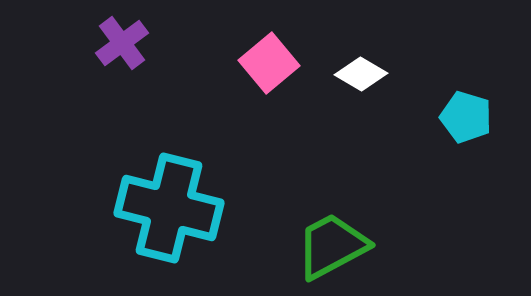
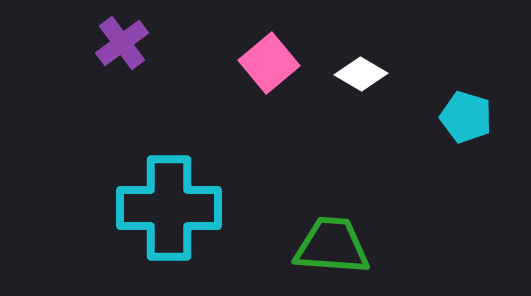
cyan cross: rotated 14 degrees counterclockwise
green trapezoid: rotated 32 degrees clockwise
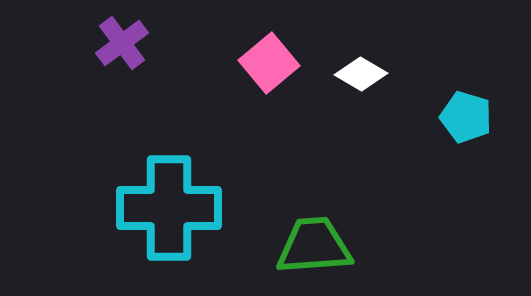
green trapezoid: moved 18 px left; rotated 8 degrees counterclockwise
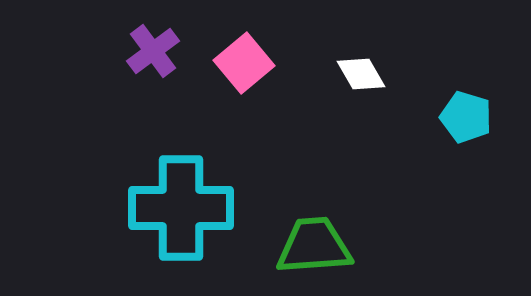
purple cross: moved 31 px right, 8 px down
pink square: moved 25 px left
white diamond: rotated 30 degrees clockwise
cyan cross: moved 12 px right
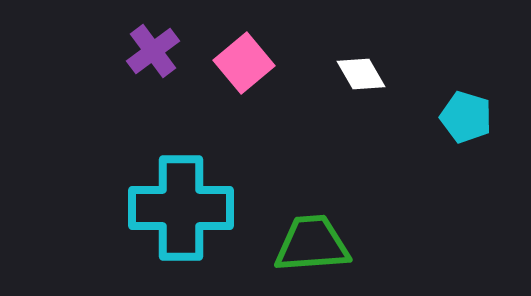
green trapezoid: moved 2 px left, 2 px up
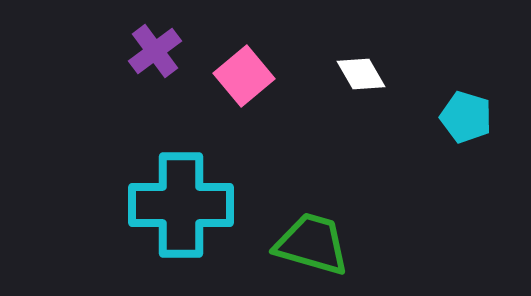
purple cross: moved 2 px right
pink square: moved 13 px down
cyan cross: moved 3 px up
green trapezoid: rotated 20 degrees clockwise
